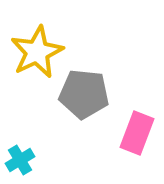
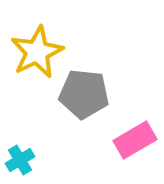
pink rectangle: moved 2 px left, 7 px down; rotated 39 degrees clockwise
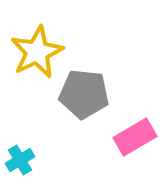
pink rectangle: moved 3 px up
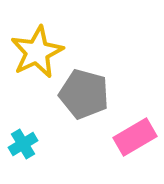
gray pentagon: rotated 9 degrees clockwise
cyan cross: moved 3 px right, 16 px up
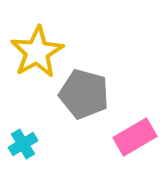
yellow star: rotated 4 degrees counterclockwise
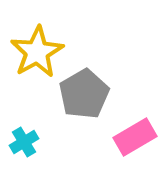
gray pentagon: rotated 27 degrees clockwise
cyan cross: moved 1 px right, 2 px up
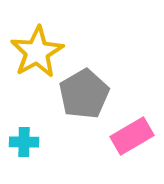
pink rectangle: moved 3 px left, 1 px up
cyan cross: rotated 32 degrees clockwise
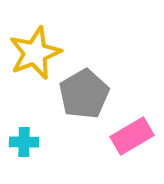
yellow star: moved 2 px left, 1 px down; rotated 8 degrees clockwise
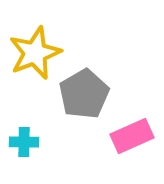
pink rectangle: rotated 6 degrees clockwise
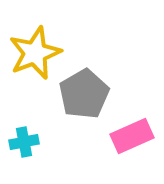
cyan cross: rotated 12 degrees counterclockwise
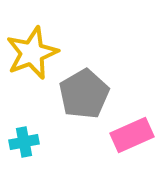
yellow star: moved 3 px left
pink rectangle: moved 1 px up
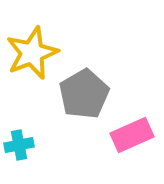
cyan cross: moved 5 px left, 3 px down
